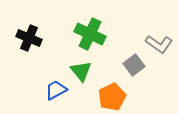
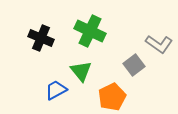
green cross: moved 3 px up
black cross: moved 12 px right
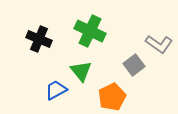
black cross: moved 2 px left, 1 px down
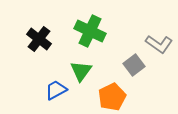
black cross: rotated 15 degrees clockwise
green triangle: rotated 15 degrees clockwise
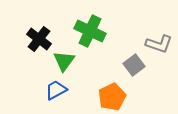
gray L-shape: rotated 16 degrees counterclockwise
green triangle: moved 17 px left, 10 px up
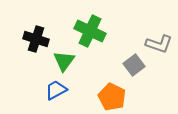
black cross: moved 3 px left; rotated 20 degrees counterclockwise
orange pentagon: rotated 20 degrees counterclockwise
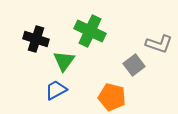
orange pentagon: rotated 12 degrees counterclockwise
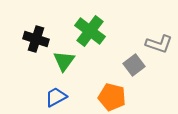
green cross: rotated 12 degrees clockwise
blue trapezoid: moved 7 px down
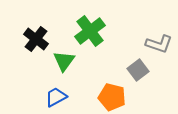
green cross: rotated 16 degrees clockwise
black cross: rotated 20 degrees clockwise
gray square: moved 4 px right, 5 px down
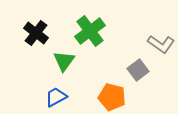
black cross: moved 6 px up
gray L-shape: moved 2 px right; rotated 16 degrees clockwise
